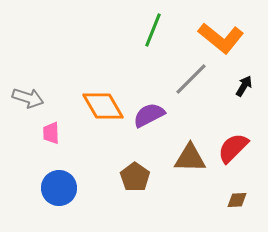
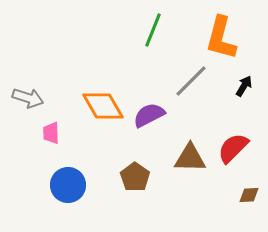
orange L-shape: rotated 66 degrees clockwise
gray line: moved 2 px down
blue circle: moved 9 px right, 3 px up
brown diamond: moved 12 px right, 5 px up
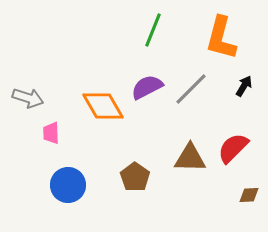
gray line: moved 8 px down
purple semicircle: moved 2 px left, 28 px up
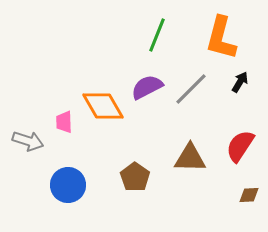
green line: moved 4 px right, 5 px down
black arrow: moved 4 px left, 4 px up
gray arrow: moved 43 px down
pink trapezoid: moved 13 px right, 11 px up
red semicircle: moved 7 px right, 2 px up; rotated 12 degrees counterclockwise
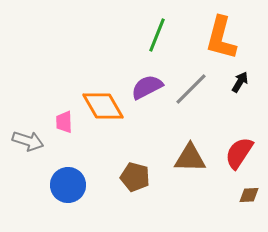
red semicircle: moved 1 px left, 7 px down
brown pentagon: rotated 20 degrees counterclockwise
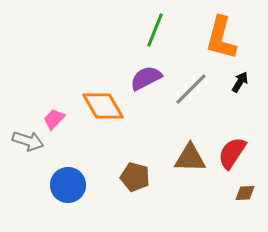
green line: moved 2 px left, 5 px up
purple semicircle: moved 1 px left, 9 px up
pink trapezoid: moved 10 px left, 3 px up; rotated 45 degrees clockwise
red semicircle: moved 7 px left
brown diamond: moved 4 px left, 2 px up
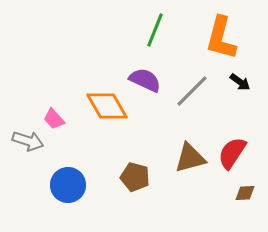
purple semicircle: moved 1 px left, 2 px down; rotated 52 degrees clockwise
black arrow: rotated 95 degrees clockwise
gray line: moved 1 px right, 2 px down
orange diamond: moved 4 px right
pink trapezoid: rotated 85 degrees counterclockwise
brown triangle: rotated 16 degrees counterclockwise
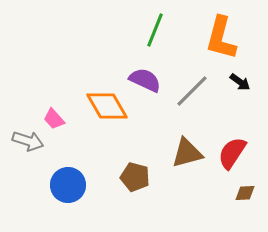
brown triangle: moved 3 px left, 5 px up
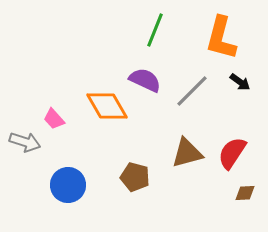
gray arrow: moved 3 px left, 1 px down
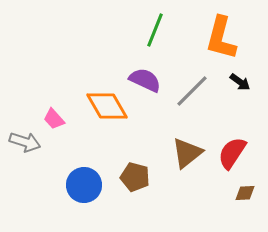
brown triangle: rotated 24 degrees counterclockwise
blue circle: moved 16 px right
